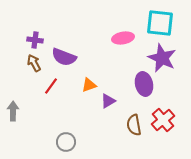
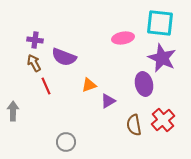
red line: moved 5 px left; rotated 60 degrees counterclockwise
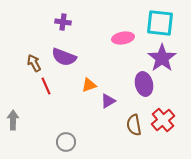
purple cross: moved 28 px right, 18 px up
purple star: rotated 12 degrees clockwise
gray arrow: moved 9 px down
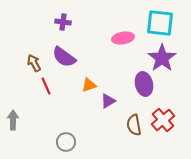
purple semicircle: rotated 15 degrees clockwise
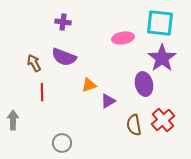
purple semicircle: rotated 15 degrees counterclockwise
red line: moved 4 px left, 6 px down; rotated 24 degrees clockwise
gray circle: moved 4 px left, 1 px down
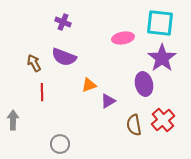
purple cross: rotated 14 degrees clockwise
gray circle: moved 2 px left, 1 px down
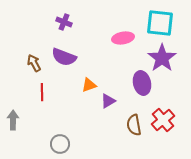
purple cross: moved 1 px right
purple ellipse: moved 2 px left, 1 px up
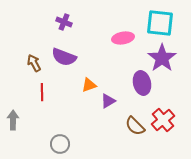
brown semicircle: moved 1 px right, 1 px down; rotated 35 degrees counterclockwise
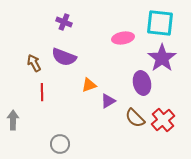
brown semicircle: moved 8 px up
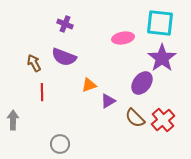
purple cross: moved 1 px right, 2 px down
purple ellipse: rotated 50 degrees clockwise
